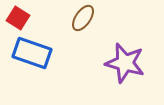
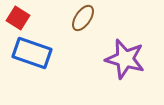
purple star: moved 4 px up
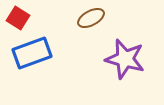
brown ellipse: moved 8 px right; rotated 28 degrees clockwise
blue rectangle: rotated 39 degrees counterclockwise
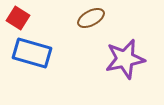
blue rectangle: rotated 36 degrees clockwise
purple star: rotated 27 degrees counterclockwise
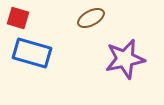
red square: rotated 15 degrees counterclockwise
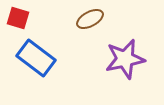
brown ellipse: moved 1 px left, 1 px down
blue rectangle: moved 4 px right, 5 px down; rotated 21 degrees clockwise
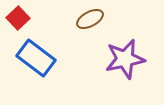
red square: rotated 30 degrees clockwise
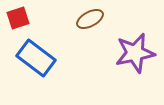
red square: rotated 25 degrees clockwise
purple star: moved 10 px right, 6 px up
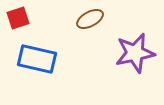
blue rectangle: moved 1 px right, 1 px down; rotated 24 degrees counterclockwise
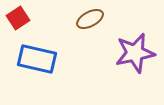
red square: rotated 15 degrees counterclockwise
